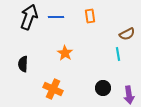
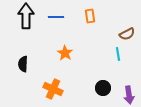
black arrow: moved 3 px left, 1 px up; rotated 20 degrees counterclockwise
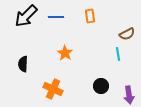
black arrow: rotated 135 degrees counterclockwise
black circle: moved 2 px left, 2 px up
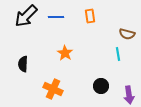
brown semicircle: rotated 42 degrees clockwise
